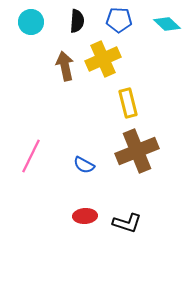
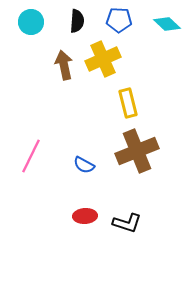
brown arrow: moved 1 px left, 1 px up
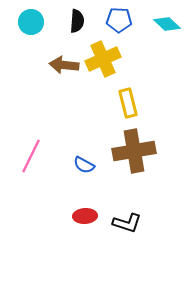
brown arrow: rotated 72 degrees counterclockwise
brown cross: moved 3 px left; rotated 12 degrees clockwise
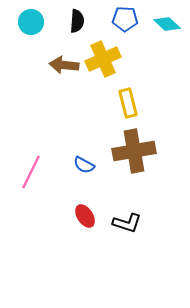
blue pentagon: moved 6 px right, 1 px up
pink line: moved 16 px down
red ellipse: rotated 60 degrees clockwise
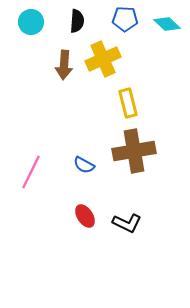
brown arrow: rotated 92 degrees counterclockwise
black L-shape: rotated 8 degrees clockwise
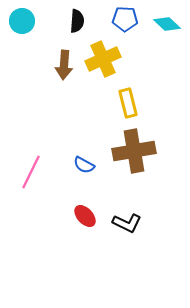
cyan circle: moved 9 px left, 1 px up
red ellipse: rotated 10 degrees counterclockwise
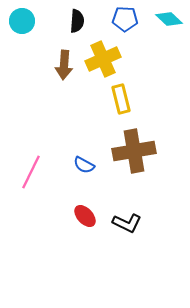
cyan diamond: moved 2 px right, 5 px up
yellow rectangle: moved 7 px left, 4 px up
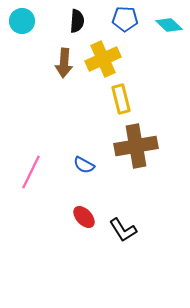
cyan diamond: moved 6 px down
brown arrow: moved 2 px up
brown cross: moved 2 px right, 5 px up
red ellipse: moved 1 px left, 1 px down
black L-shape: moved 4 px left, 7 px down; rotated 32 degrees clockwise
